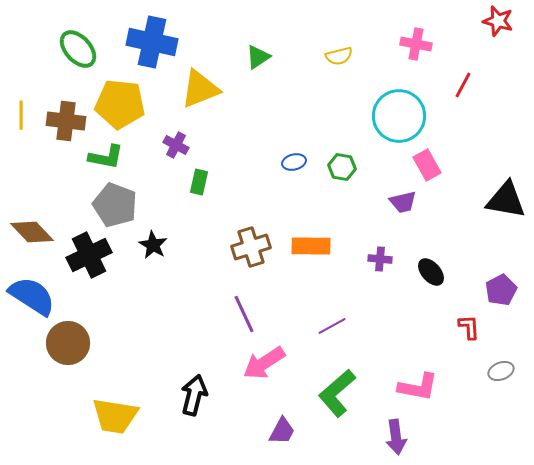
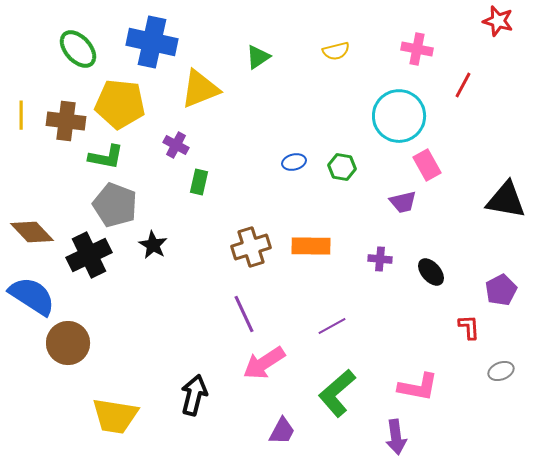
pink cross at (416, 44): moved 1 px right, 5 px down
yellow semicircle at (339, 56): moved 3 px left, 5 px up
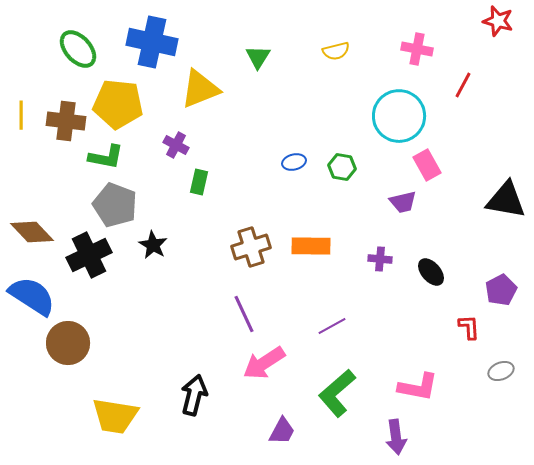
green triangle at (258, 57): rotated 24 degrees counterclockwise
yellow pentagon at (120, 104): moved 2 px left
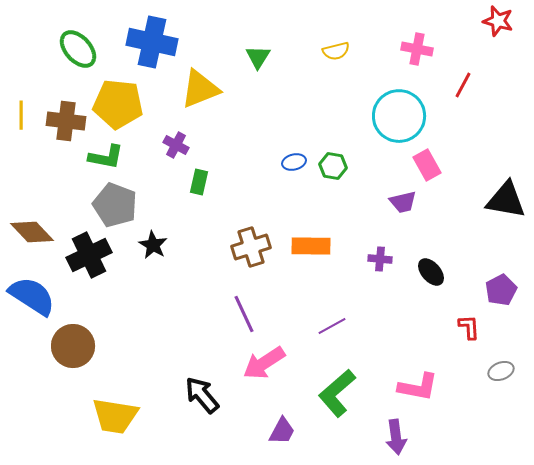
green hexagon at (342, 167): moved 9 px left, 1 px up
brown circle at (68, 343): moved 5 px right, 3 px down
black arrow at (194, 395): moved 8 px right; rotated 54 degrees counterclockwise
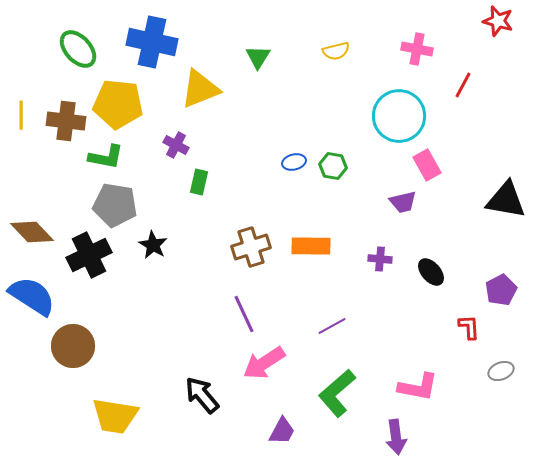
gray pentagon at (115, 205): rotated 12 degrees counterclockwise
